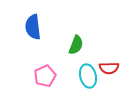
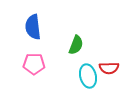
pink pentagon: moved 11 px left, 12 px up; rotated 25 degrees clockwise
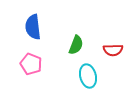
pink pentagon: moved 3 px left; rotated 20 degrees clockwise
red semicircle: moved 4 px right, 18 px up
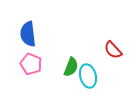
blue semicircle: moved 5 px left, 7 px down
green semicircle: moved 5 px left, 22 px down
red semicircle: rotated 48 degrees clockwise
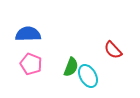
blue semicircle: rotated 95 degrees clockwise
cyan ellipse: rotated 15 degrees counterclockwise
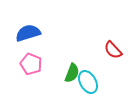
blue semicircle: moved 1 px up; rotated 15 degrees counterclockwise
green semicircle: moved 1 px right, 6 px down
cyan ellipse: moved 6 px down
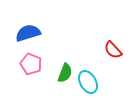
green semicircle: moved 7 px left
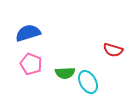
red semicircle: rotated 30 degrees counterclockwise
green semicircle: rotated 66 degrees clockwise
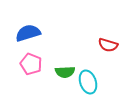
red semicircle: moved 5 px left, 5 px up
green semicircle: moved 1 px up
cyan ellipse: rotated 10 degrees clockwise
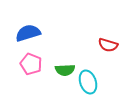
green semicircle: moved 2 px up
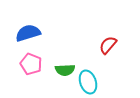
red semicircle: rotated 114 degrees clockwise
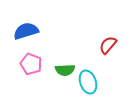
blue semicircle: moved 2 px left, 2 px up
